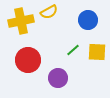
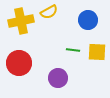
green line: rotated 48 degrees clockwise
red circle: moved 9 px left, 3 px down
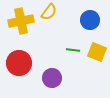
yellow semicircle: rotated 24 degrees counterclockwise
blue circle: moved 2 px right
yellow square: rotated 18 degrees clockwise
purple circle: moved 6 px left
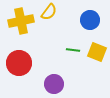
purple circle: moved 2 px right, 6 px down
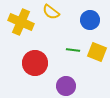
yellow semicircle: moved 2 px right; rotated 90 degrees clockwise
yellow cross: moved 1 px down; rotated 35 degrees clockwise
red circle: moved 16 px right
purple circle: moved 12 px right, 2 px down
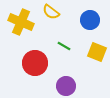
green line: moved 9 px left, 4 px up; rotated 24 degrees clockwise
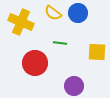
yellow semicircle: moved 2 px right, 1 px down
blue circle: moved 12 px left, 7 px up
green line: moved 4 px left, 3 px up; rotated 24 degrees counterclockwise
yellow square: rotated 18 degrees counterclockwise
purple circle: moved 8 px right
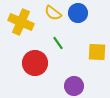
green line: moved 2 px left; rotated 48 degrees clockwise
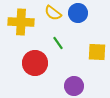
yellow cross: rotated 20 degrees counterclockwise
